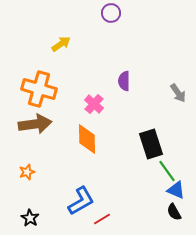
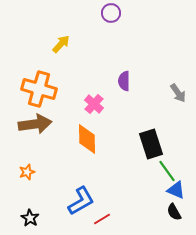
yellow arrow: rotated 12 degrees counterclockwise
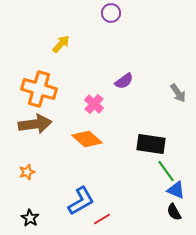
purple semicircle: rotated 126 degrees counterclockwise
orange diamond: rotated 48 degrees counterclockwise
black rectangle: rotated 64 degrees counterclockwise
green line: moved 1 px left
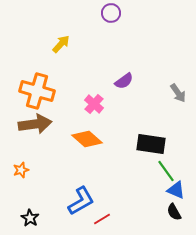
orange cross: moved 2 px left, 2 px down
orange star: moved 6 px left, 2 px up
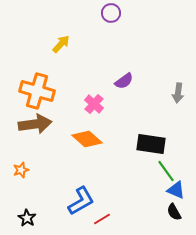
gray arrow: rotated 42 degrees clockwise
black star: moved 3 px left
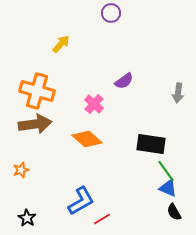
blue triangle: moved 8 px left, 2 px up
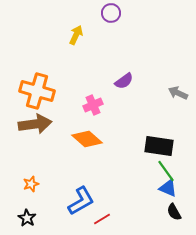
yellow arrow: moved 15 px right, 9 px up; rotated 18 degrees counterclockwise
gray arrow: rotated 108 degrees clockwise
pink cross: moved 1 px left, 1 px down; rotated 24 degrees clockwise
black rectangle: moved 8 px right, 2 px down
orange star: moved 10 px right, 14 px down
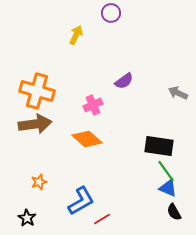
orange star: moved 8 px right, 2 px up
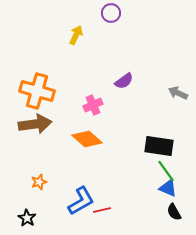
red line: moved 9 px up; rotated 18 degrees clockwise
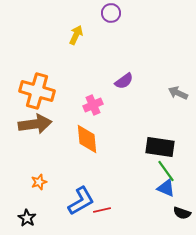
orange diamond: rotated 44 degrees clockwise
black rectangle: moved 1 px right, 1 px down
blue triangle: moved 2 px left
black semicircle: moved 8 px right, 1 px down; rotated 42 degrees counterclockwise
